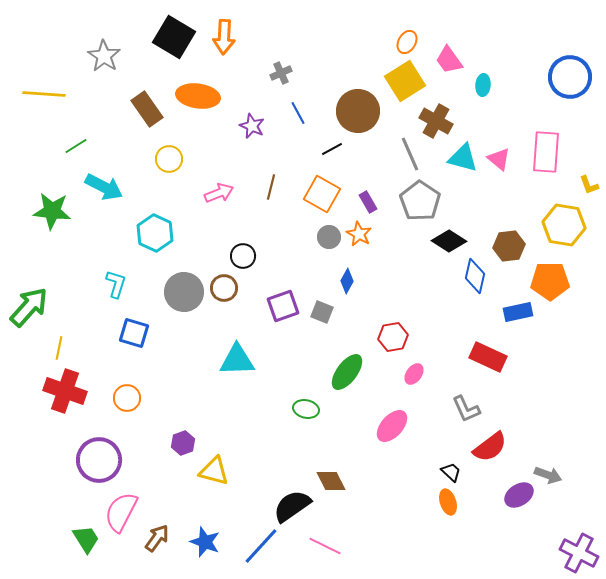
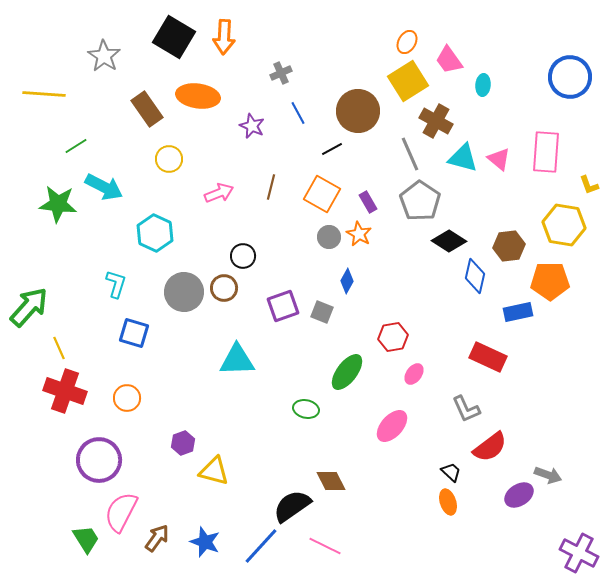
yellow square at (405, 81): moved 3 px right
green star at (52, 211): moved 6 px right, 7 px up
yellow line at (59, 348): rotated 35 degrees counterclockwise
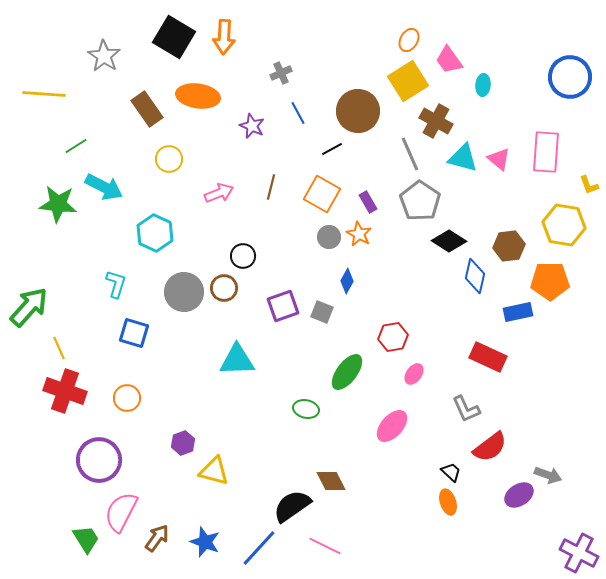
orange ellipse at (407, 42): moved 2 px right, 2 px up
blue line at (261, 546): moved 2 px left, 2 px down
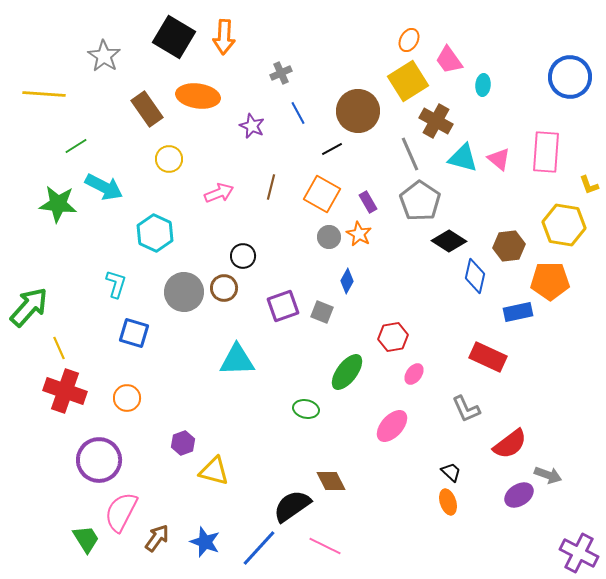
red semicircle at (490, 447): moved 20 px right, 3 px up
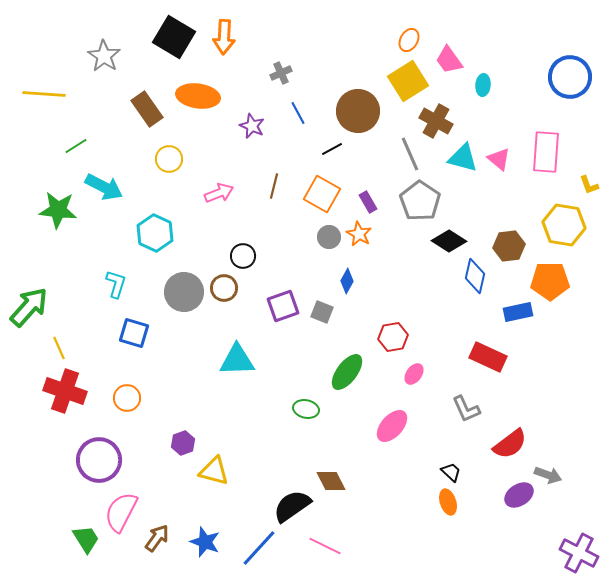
brown line at (271, 187): moved 3 px right, 1 px up
green star at (58, 204): moved 6 px down
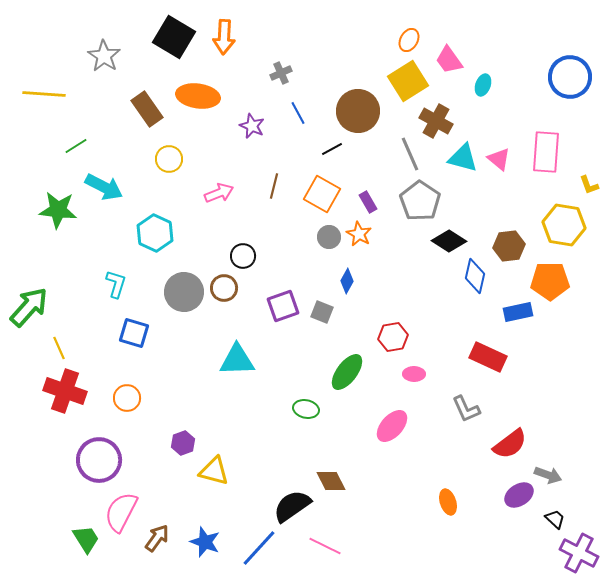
cyan ellipse at (483, 85): rotated 15 degrees clockwise
pink ellipse at (414, 374): rotated 55 degrees clockwise
black trapezoid at (451, 472): moved 104 px right, 47 px down
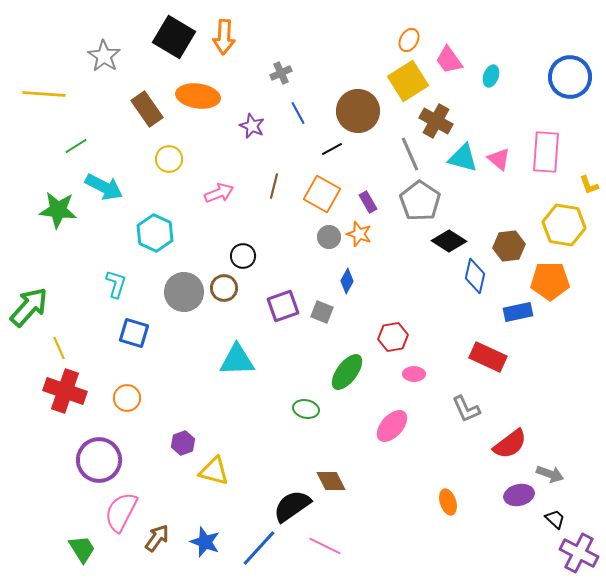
cyan ellipse at (483, 85): moved 8 px right, 9 px up
orange star at (359, 234): rotated 10 degrees counterclockwise
gray arrow at (548, 475): moved 2 px right, 1 px up
purple ellipse at (519, 495): rotated 20 degrees clockwise
green trapezoid at (86, 539): moved 4 px left, 10 px down
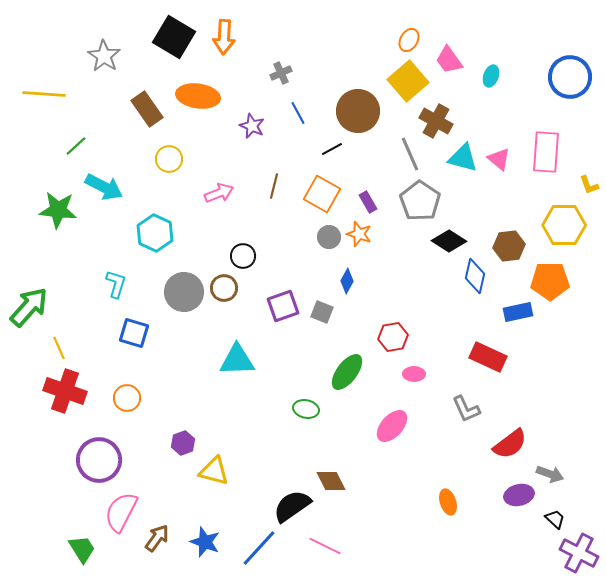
yellow square at (408, 81): rotated 9 degrees counterclockwise
green line at (76, 146): rotated 10 degrees counterclockwise
yellow hexagon at (564, 225): rotated 9 degrees counterclockwise
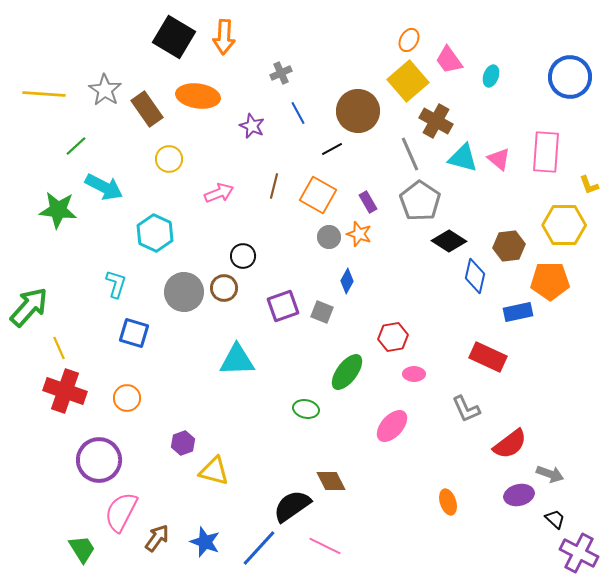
gray star at (104, 56): moved 1 px right, 34 px down
orange square at (322, 194): moved 4 px left, 1 px down
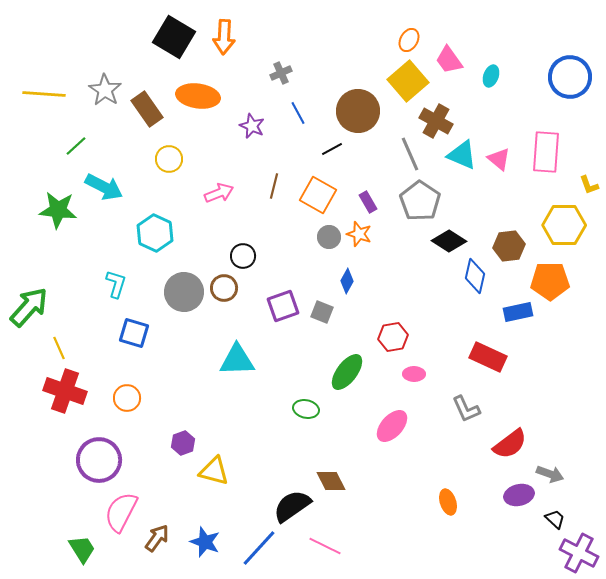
cyan triangle at (463, 158): moved 1 px left, 3 px up; rotated 8 degrees clockwise
